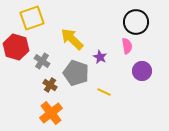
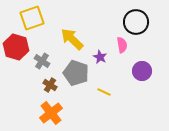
pink semicircle: moved 5 px left, 1 px up
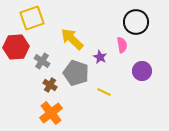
red hexagon: rotated 20 degrees counterclockwise
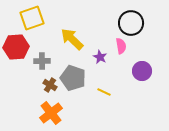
black circle: moved 5 px left, 1 px down
pink semicircle: moved 1 px left, 1 px down
gray cross: rotated 35 degrees counterclockwise
gray pentagon: moved 3 px left, 5 px down
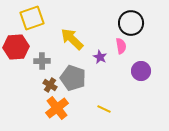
purple circle: moved 1 px left
yellow line: moved 17 px down
orange cross: moved 6 px right, 5 px up
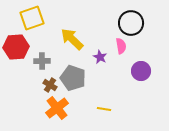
yellow line: rotated 16 degrees counterclockwise
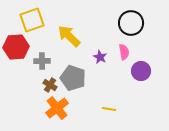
yellow square: moved 2 px down
yellow arrow: moved 3 px left, 3 px up
pink semicircle: moved 3 px right, 6 px down
yellow line: moved 5 px right
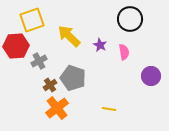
black circle: moved 1 px left, 4 px up
red hexagon: moved 1 px up
purple star: moved 12 px up
gray cross: moved 3 px left; rotated 28 degrees counterclockwise
purple circle: moved 10 px right, 5 px down
brown cross: rotated 24 degrees clockwise
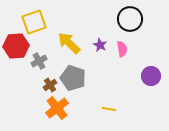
yellow square: moved 2 px right, 2 px down
yellow arrow: moved 7 px down
pink semicircle: moved 2 px left, 3 px up
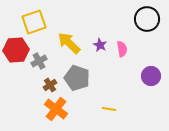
black circle: moved 17 px right
red hexagon: moved 4 px down
gray pentagon: moved 4 px right
orange cross: moved 1 px left, 1 px down; rotated 15 degrees counterclockwise
